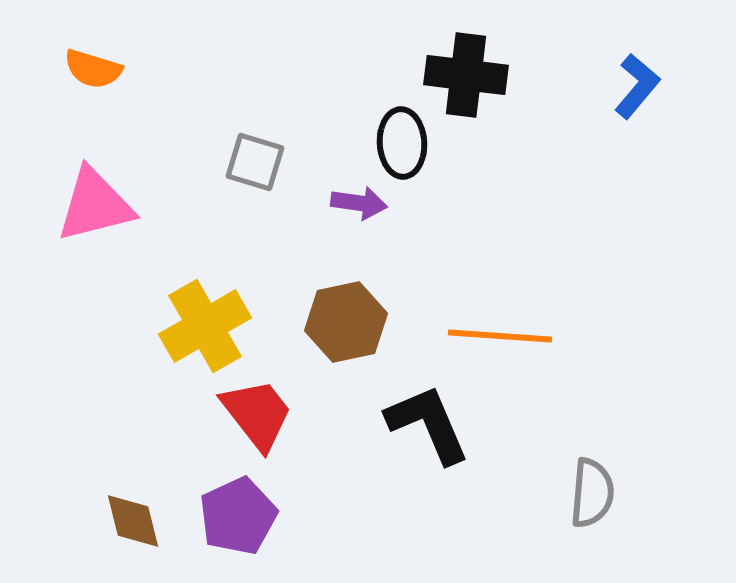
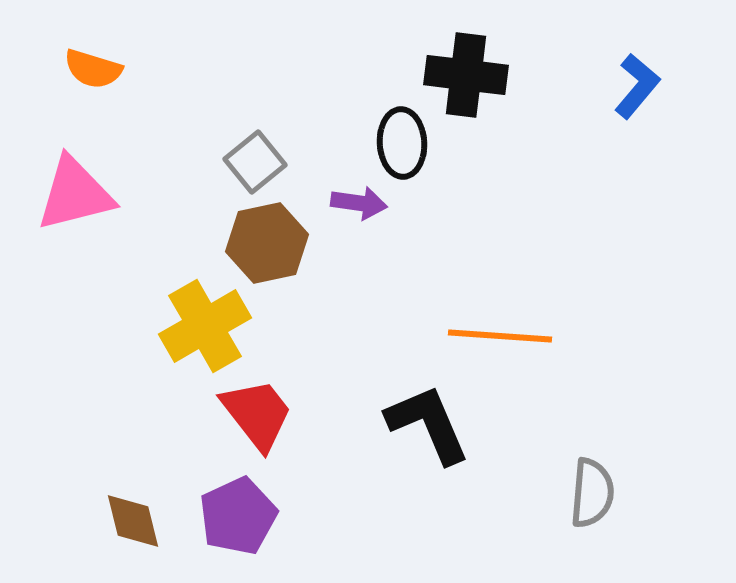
gray square: rotated 34 degrees clockwise
pink triangle: moved 20 px left, 11 px up
brown hexagon: moved 79 px left, 79 px up
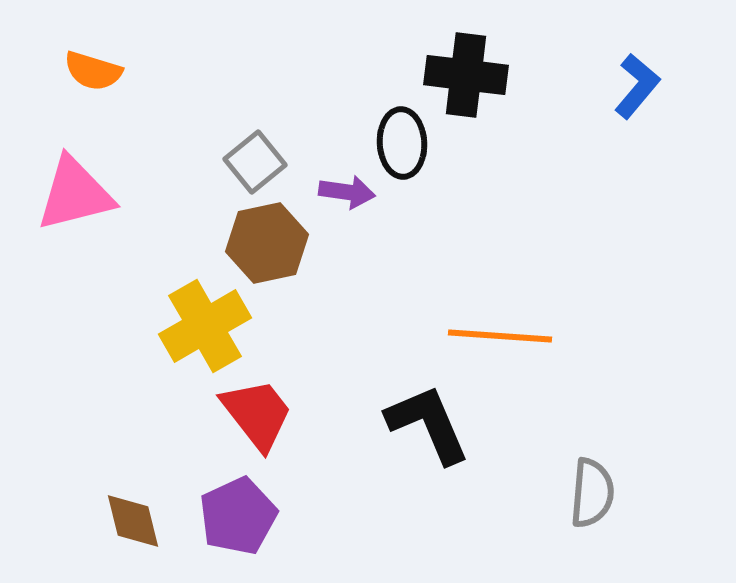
orange semicircle: moved 2 px down
purple arrow: moved 12 px left, 11 px up
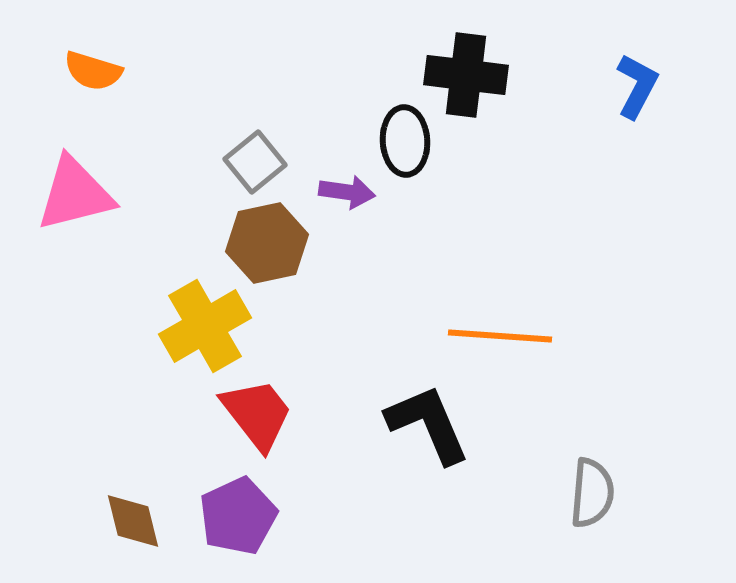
blue L-shape: rotated 12 degrees counterclockwise
black ellipse: moved 3 px right, 2 px up
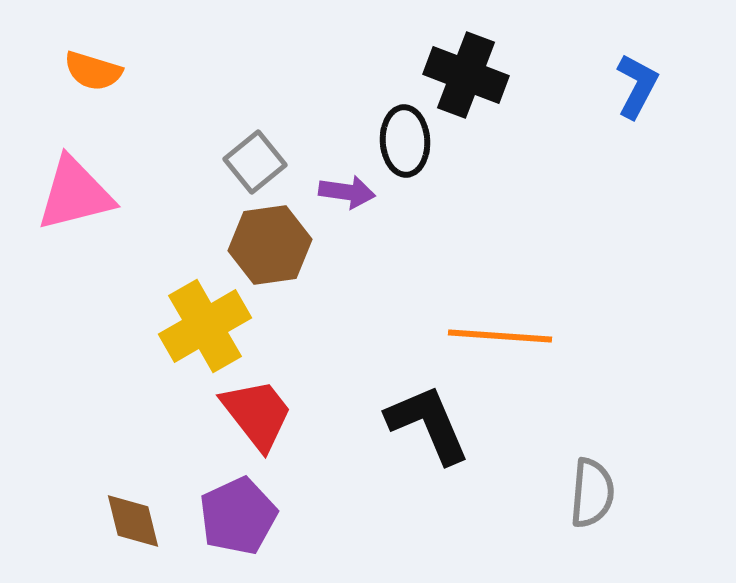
black cross: rotated 14 degrees clockwise
brown hexagon: moved 3 px right, 2 px down; rotated 4 degrees clockwise
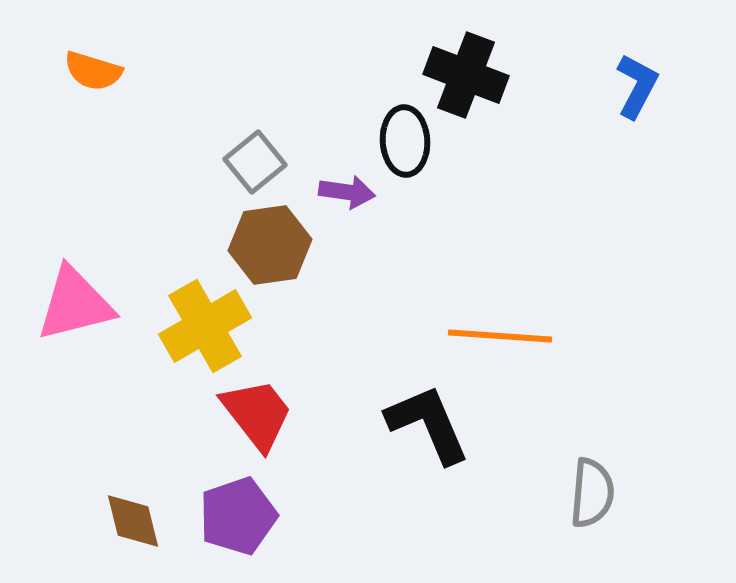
pink triangle: moved 110 px down
purple pentagon: rotated 6 degrees clockwise
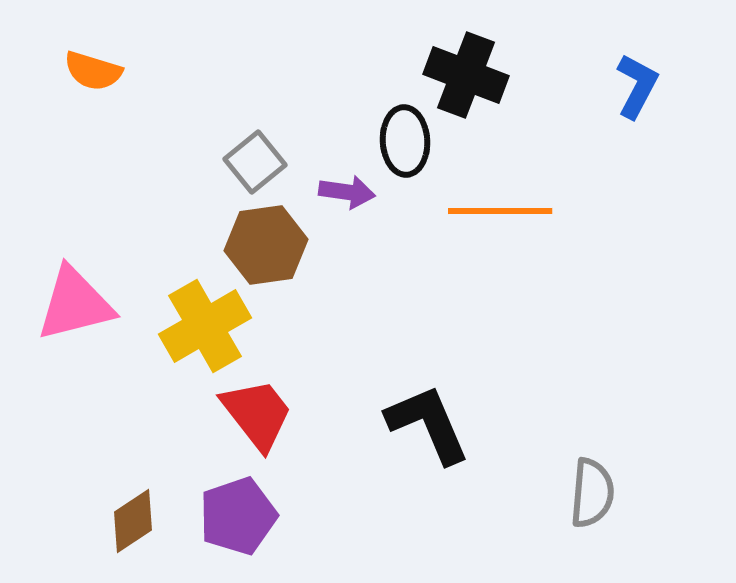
brown hexagon: moved 4 px left
orange line: moved 125 px up; rotated 4 degrees counterclockwise
brown diamond: rotated 70 degrees clockwise
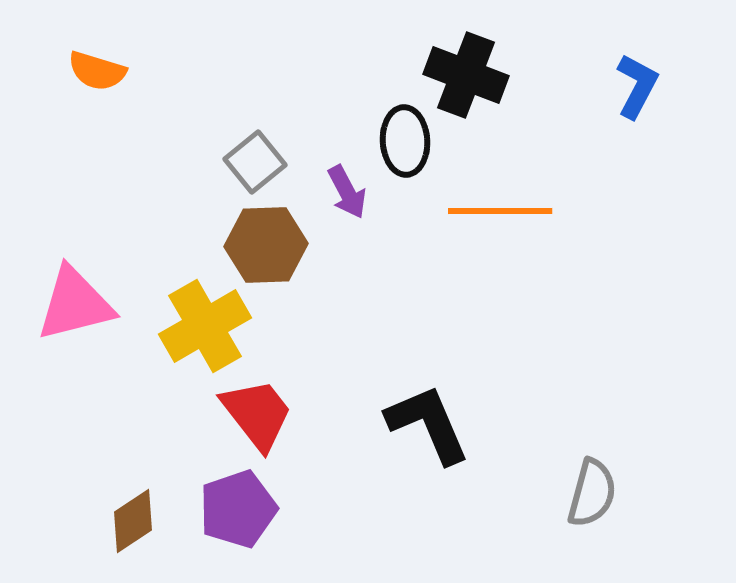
orange semicircle: moved 4 px right
purple arrow: rotated 54 degrees clockwise
brown hexagon: rotated 6 degrees clockwise
gray semicircle: rotated 10 degrees clockwise
purple pentagon: moved 7 px up
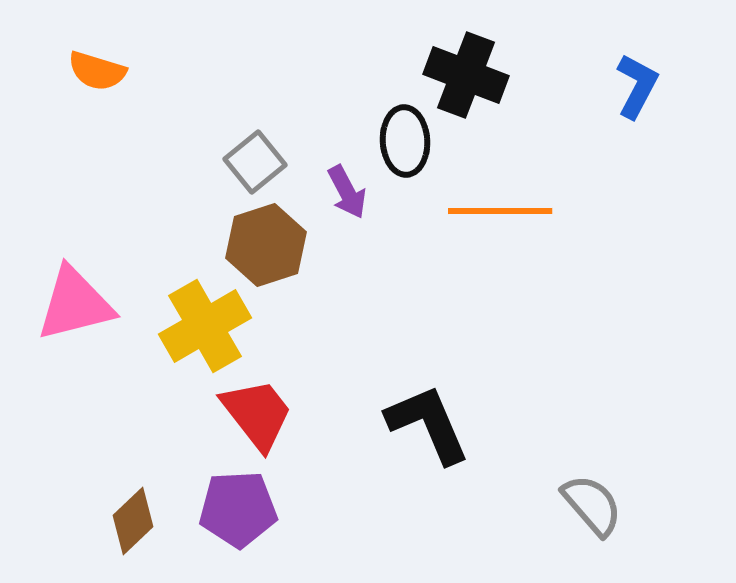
brown hexagon: rotated 16 degrees counterclockwise
gray semicircle: moved 12 px down; rotated 56 degrees counterclockwise
purple pentagon: rotated 16 degrees clockwise
brown diamond: rotated 10 degrees counterclockwise
